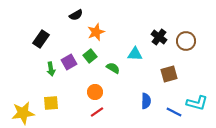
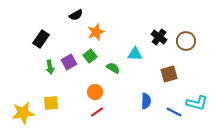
green arrow: moved 1 px left, 2 px up
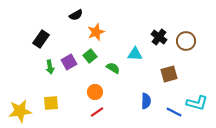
yellow star: moved 3 px left, 2 px up
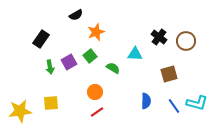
blue line: moved 6 px up; rotated 28 degrees clockwise
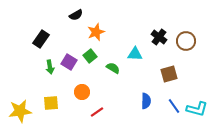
purple square: rotated 28 degrees counterclockwise
orange circle: moved 13 px left
cyan L-shape: moved 6 px down
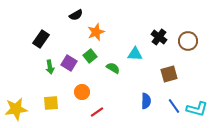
brown circle: moved 2 px right
purple square: moved 1 px down
yellow star: moved 4 px left, 2 px up
